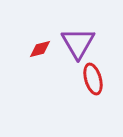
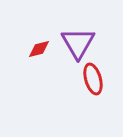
red diamond: moved 1 px left
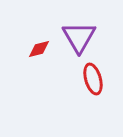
purple triangle: moved 1 px right, 6 px up
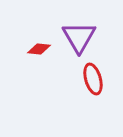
red diamond: rotated 20 degrees clockwise
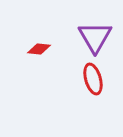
purple triangle: moved 16 px right
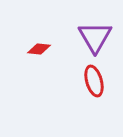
red ellipse: moved 1 px right, 2 px down
